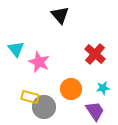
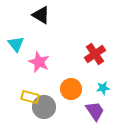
black triangle: moved 19 px left; rotated 18 degrees counterclockwise
cyan triangle: moved 5 px up
red cross: rotated 15 degrees clockwise
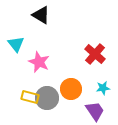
red cross: rotated 15 degrees counterclockwise
gray circle: moved 3 px right, 9 px up
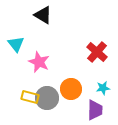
black triangle: moved 2 px right
red cross: moved 2 px right, 2 px up
purple trapezoid: moved 1 px up; rotated 35 degrees clockwise
